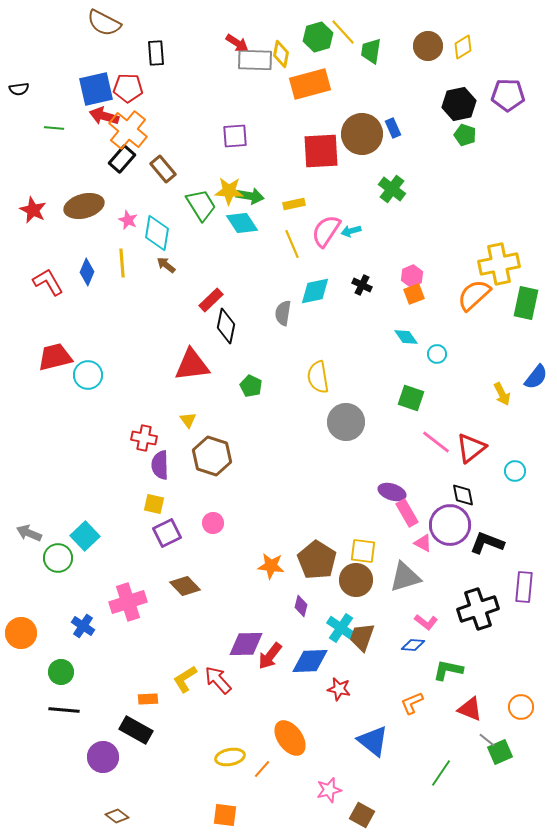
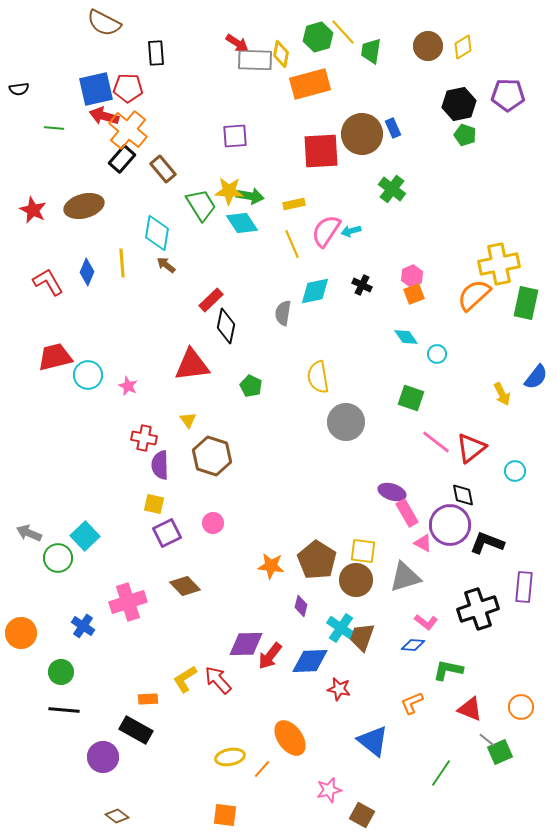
pink star at (128, 220): moved 166 px down
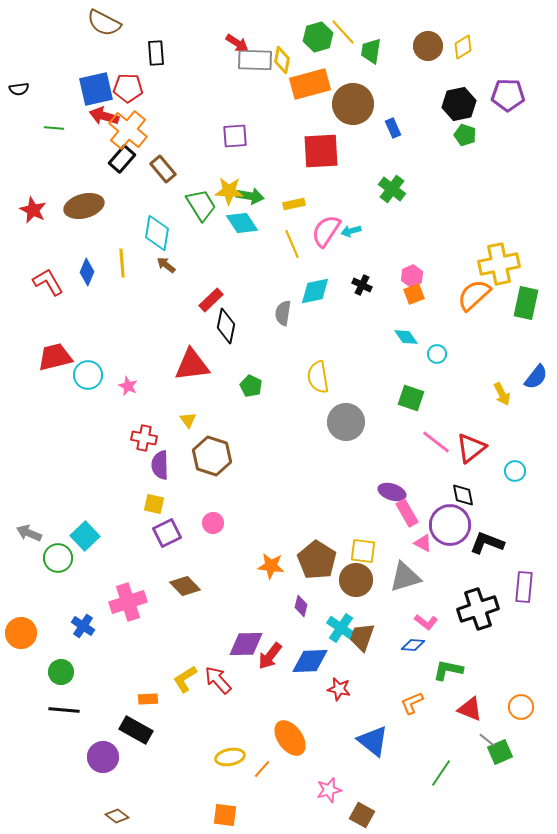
yellow diamond at (281, 54): moved 1 px right, 6 px down
brown circle at (362, 134): moved 9 px left, 30 px up
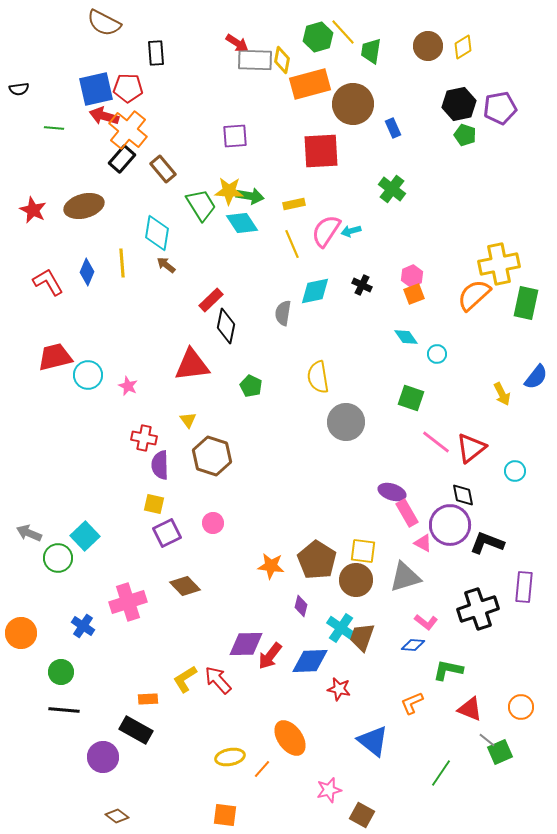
purple pentagon at (508, 95): moved 8 px left, 13 px down; rotated 12 degrees counterclockwise
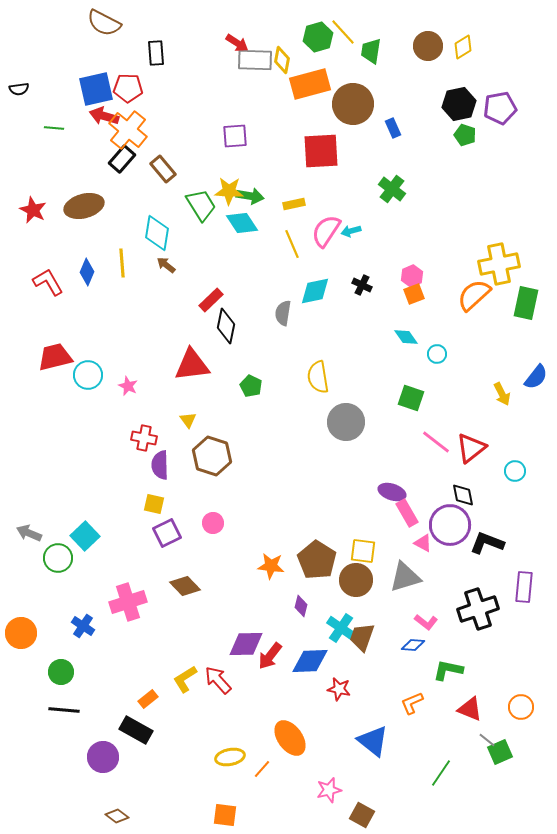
orange rectangle at (148, 699): rotated 36 degrees counterclockwise
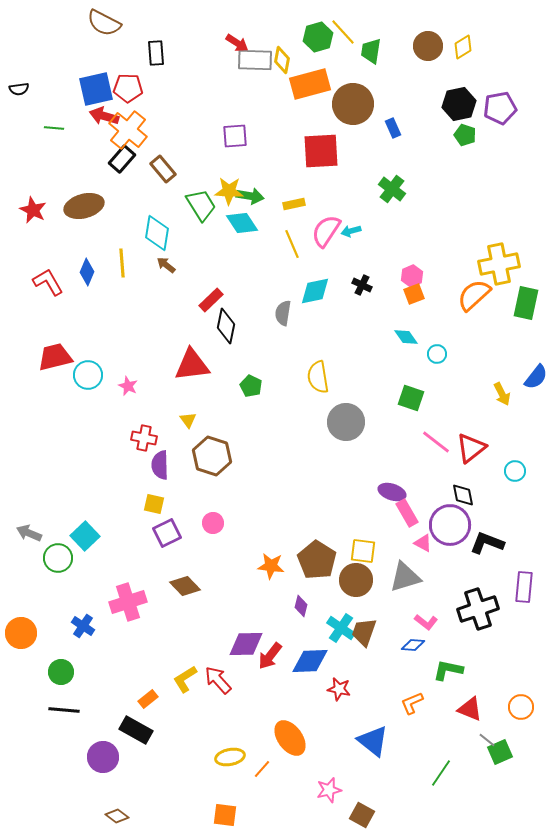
brown trapezoid at (362, 637): moved 2 px right, 5 px up
